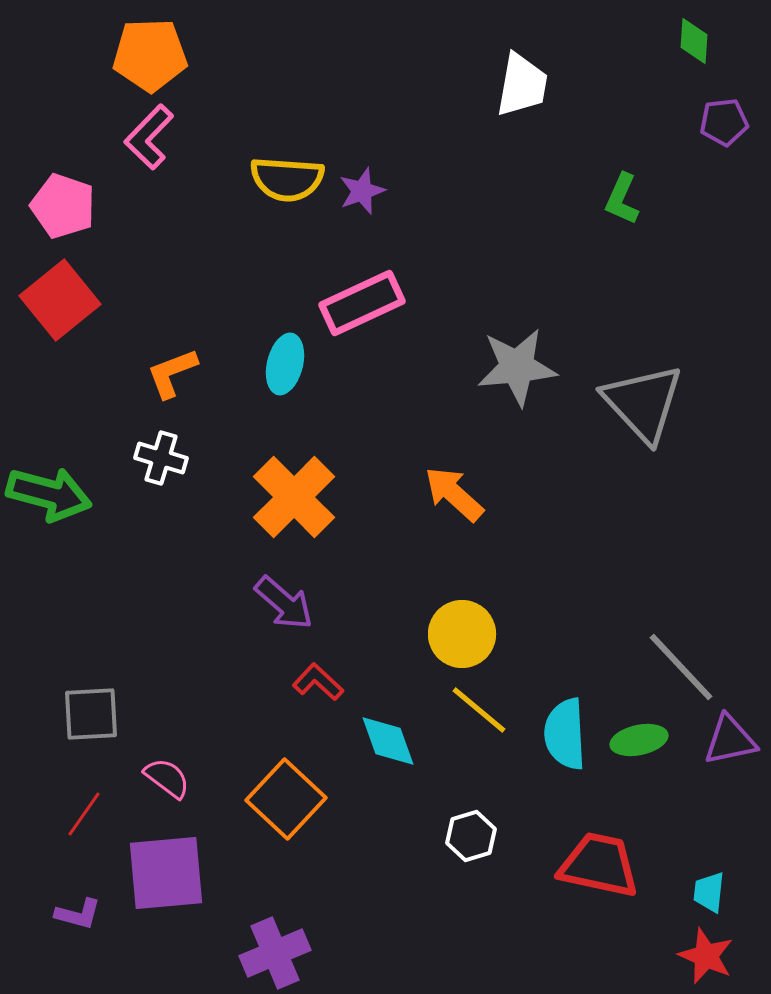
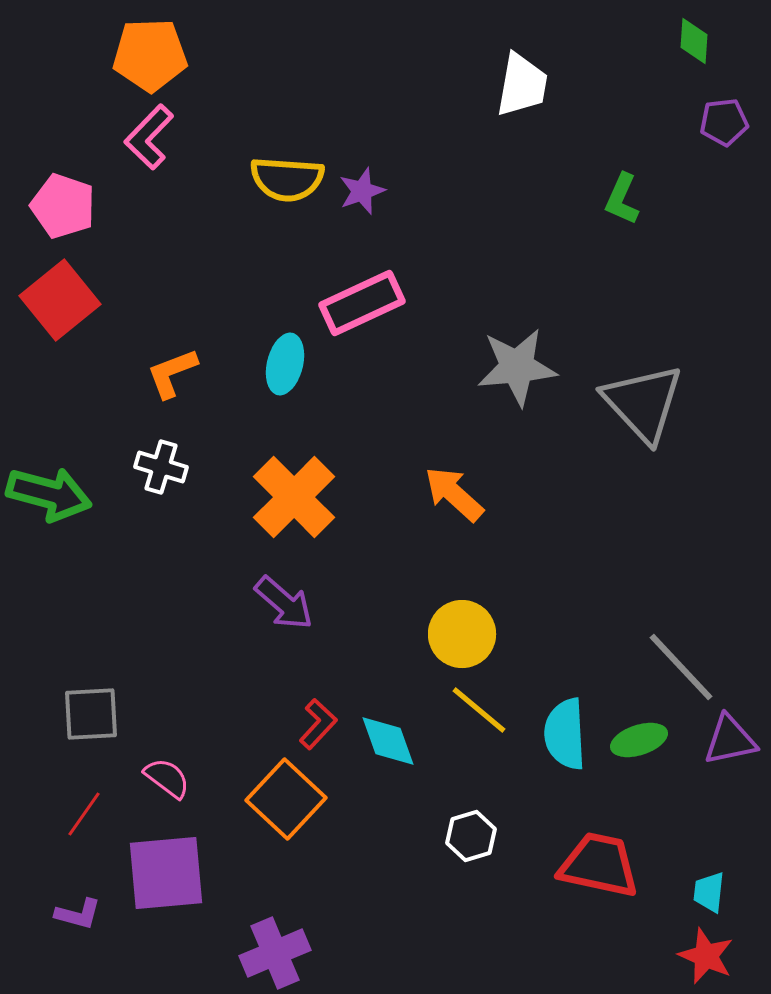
white cross: moved 9 px down
red L-shape: moved 42 px down; rotated 90 degrees clockwise
green ellipse: rotated 6 degrees counterclockwise
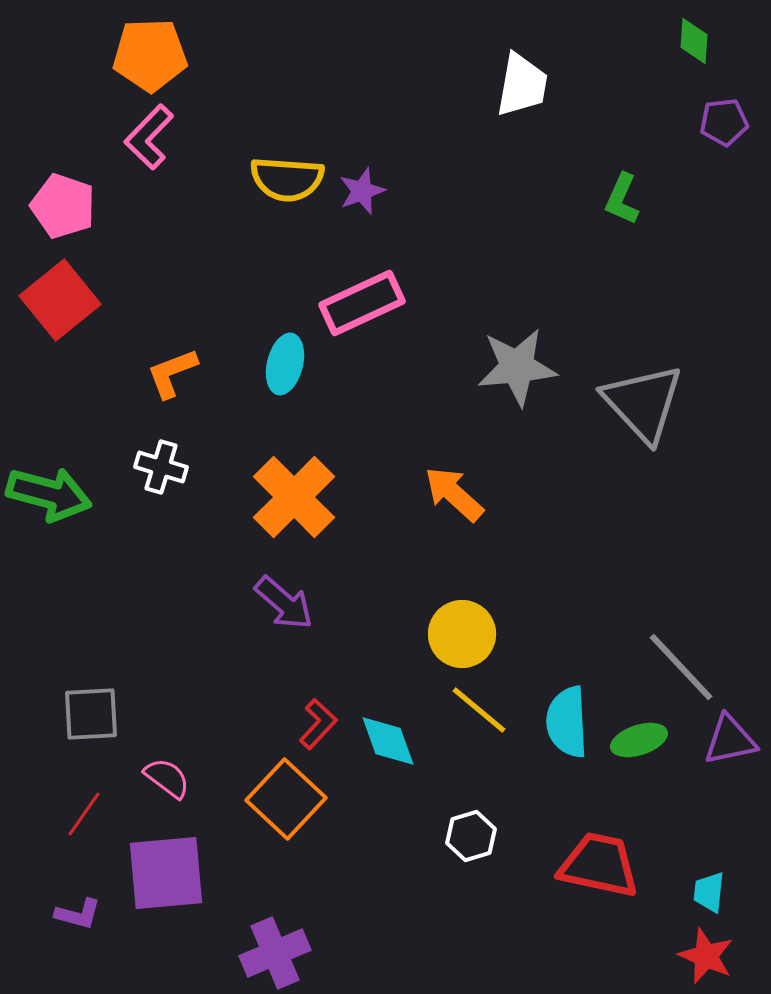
cyan semicircle: moved 2 px right, 12 px up
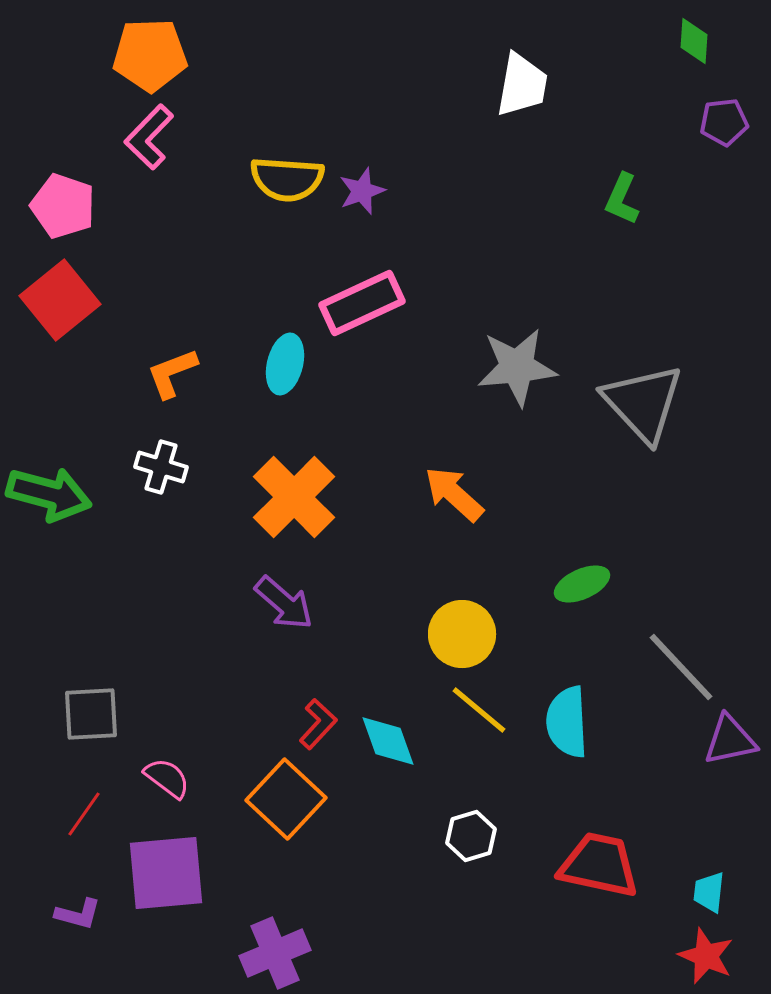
green ellipse: moved 57 px left, 156 px up; rotated 6 degrees counterclockwise
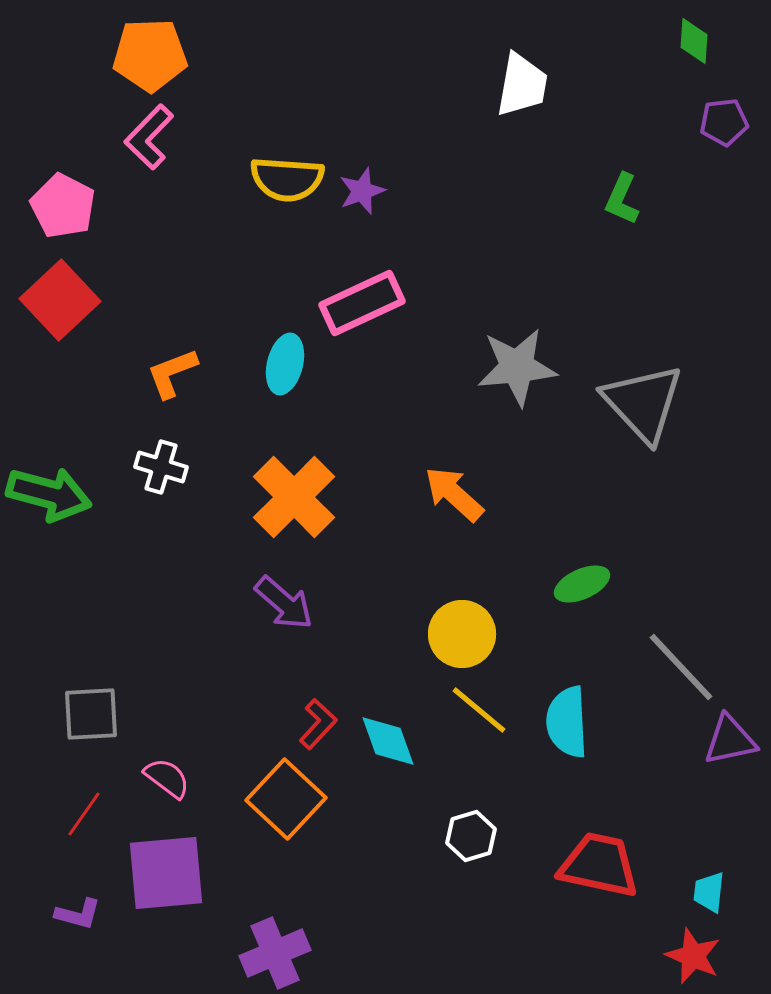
pink pentagon: rotated 8 degrees clockwise
red square: rotated 4 degrees counterclockwise
red star: moved 13 px left
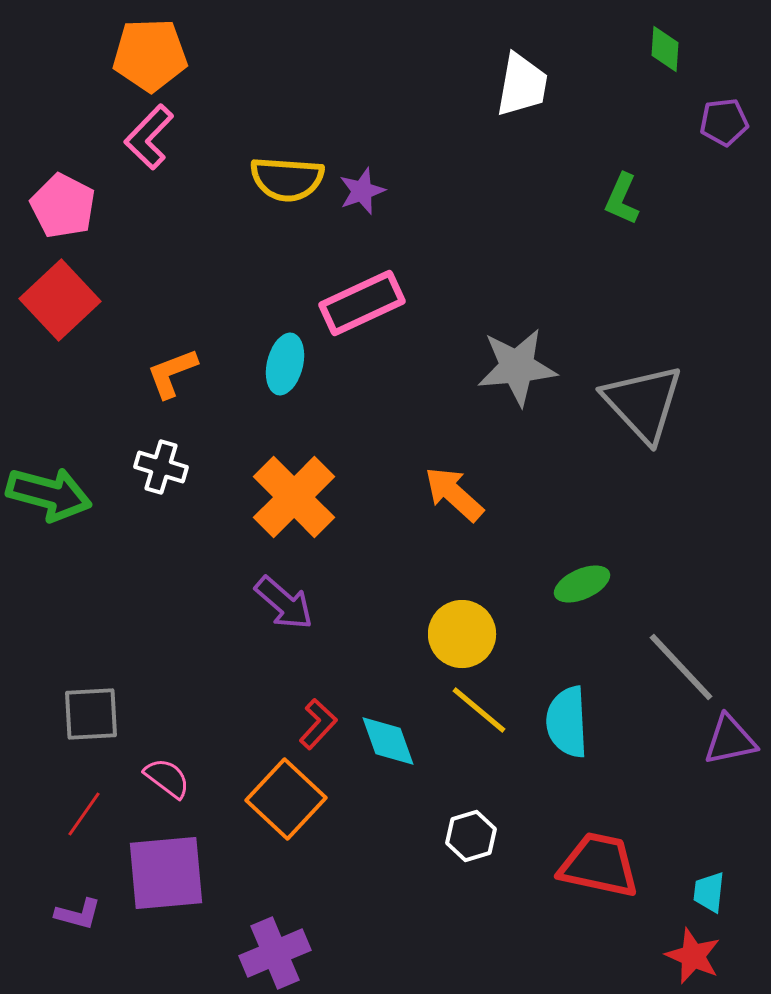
green diamond: moved 29 px left, 8 px down
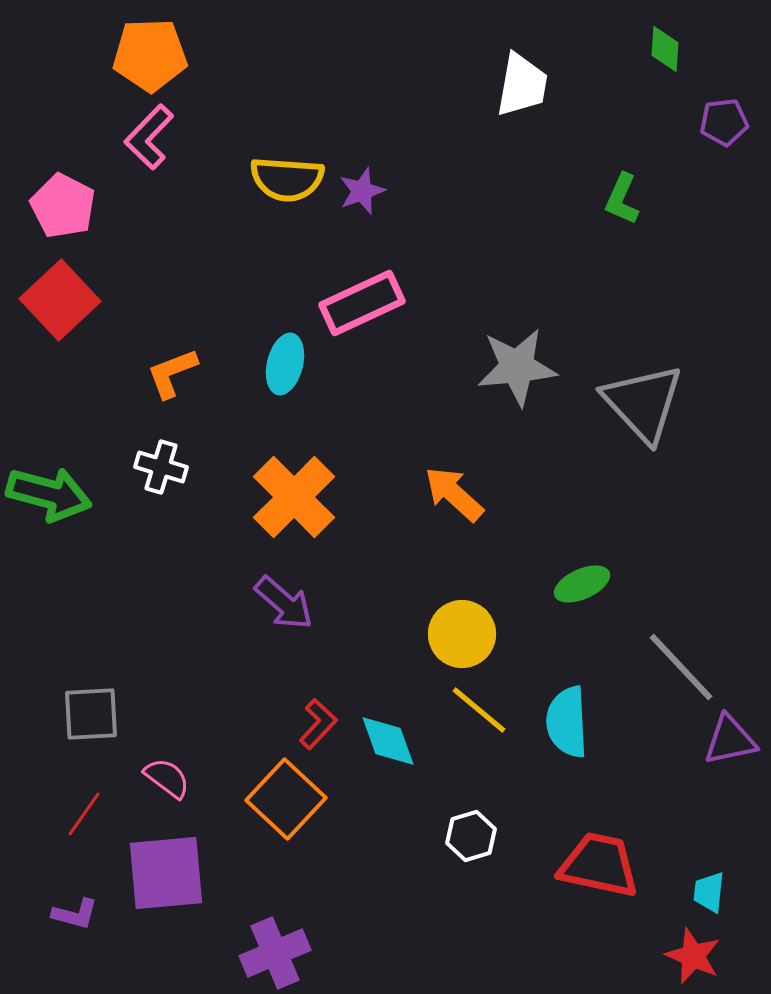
purple L-shape: moved 3 px left
